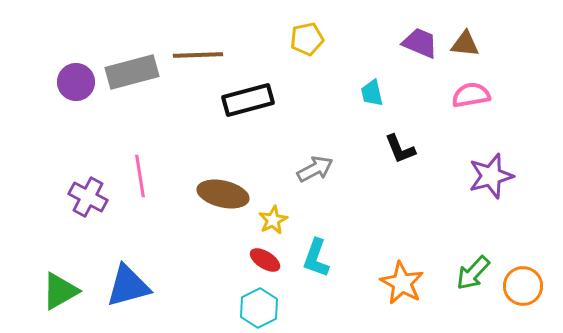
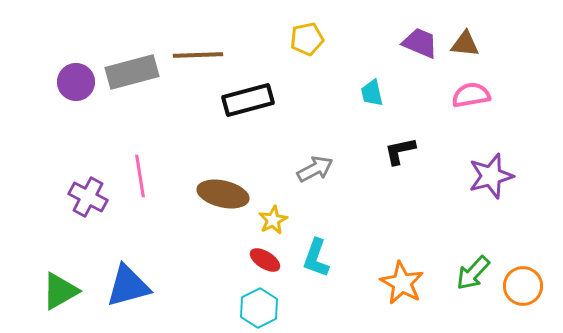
black L-shape: moved 2 px down; rotated 100 degrees clockwise
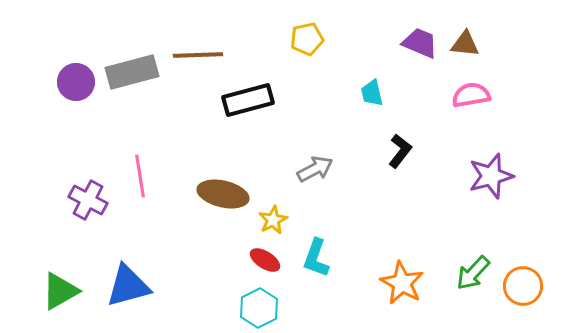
black L-shape: rotated 140 degrees clockwise
purple cross: moved 3 px down
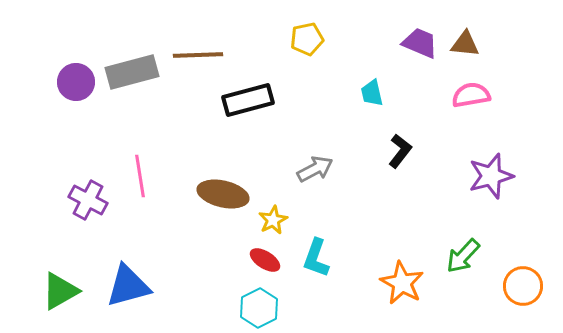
green arrow: moved 10 px left, 17 px up
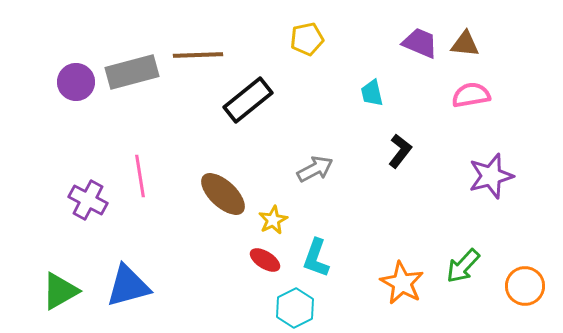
black rectangle: rotated 24 degrees counterclockwise
brown ellipse: rotated 30 degrees clockwise
green arrow: moved 10 px down
orange circle: moved 2 px right
cyan hexagon: moved 36 px right
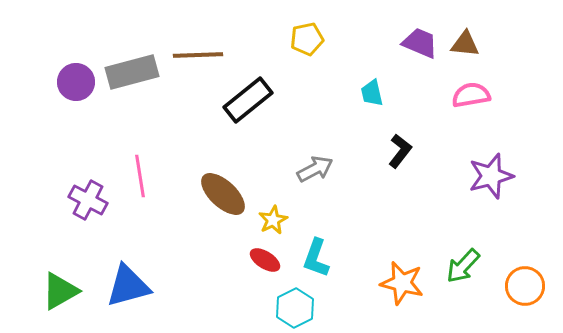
orange star: rotated 15 degrees counterclockwise
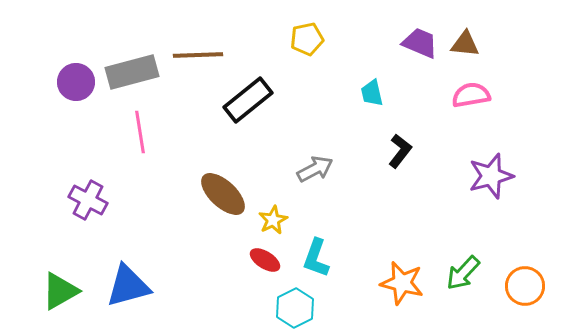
pink line: moved 44 px up
green arrow: moved 7 px down
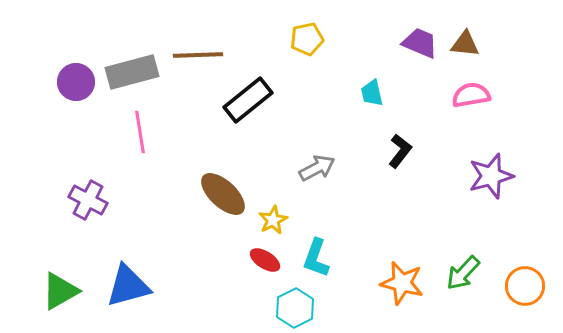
gray arrow: moved 2 px right, 1 px up
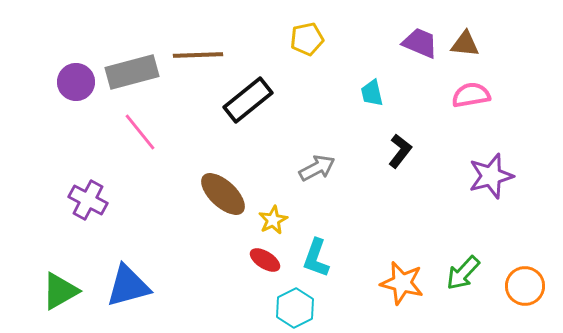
pink line: rotated 30 degrees counterclockwise
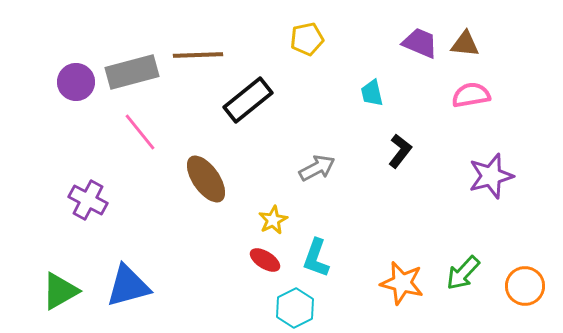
brown ellipse: moved 17 px left, 15 px up; rotated 12 degrees clockwise
